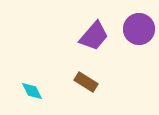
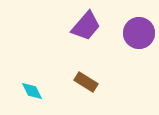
purple circle: moved 4 px down
purple trapezoid: moved 8 px left, 10 px up
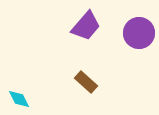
brown rectangle: rotated 10 degrees clockwise
cyan diamond: moved 13 px left, 8 px down
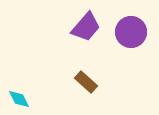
purple trapezoid: moved 1 px down
purple circle: moved 8 px left, 1 px up
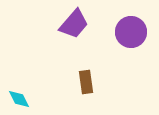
purple trapezoid: moved 12 px left, 3 px up
brown rectangle: rotated 40 degrees clockwise
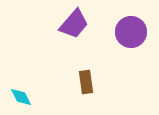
cyan diamond: moved 2 px right, 2 px up
